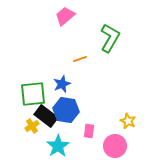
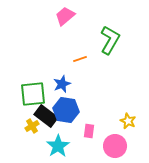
green L-shape: moved 2 px down
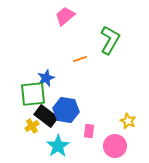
blue star: moved 16 px left, 6 px up
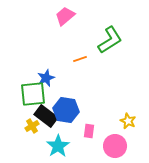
green L-shape: rotated 28 degrees clockwise
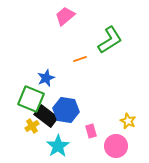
green square: moved 2 px left, 5 px down; rotated 28 degrees clockwise
pink rectangle: moved 2 px right; rotated 24 degrees counterclockwise
pink circle: moved 1 px right
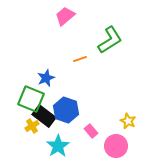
blue hexagon: rotated 10 degrees clockwise
black rectangle: moved 2 px left
pink rectangle: rotated 24 degrees counterclockwise
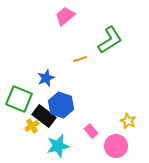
green square: moved 12 px left
blue hexagon: moved 5 px left, 5 px up
cyan star: rotated 20 degrees clockwise
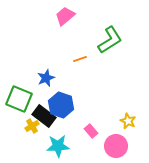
cyan star: rotated 10 degrees clockwise
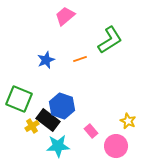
blue star: moved 18 px up
blue hexagon: moved 1 px right, 1 px down
black rectangle: moved 4 px right, 4 px down
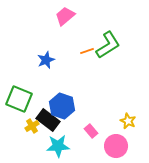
green L-shape: moved 2 px left, 5 px down
orange line: moved 7 px right, 8 px up
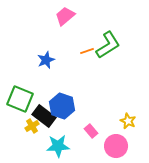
green square: moved 1 px right
black rectangle: moved 4 px left, 4 px up
